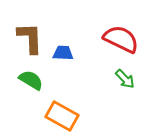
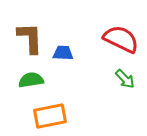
green semicircle: rotated 40 degrees counterclockwise
orange rectangle: moved 12 px left; rotated 40 degrees counterclockwise
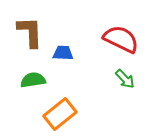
brown L-shape: moved 6 px up
green semicircle: moved 2 px right
orange rectangle: moved 10 px right, 2 px up; rotated 28 degrees counterclockwise
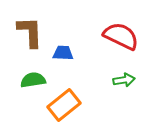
red semicircle: moved 3 px up
green arrow: moved 1 px left, 1 px down; rotated 55 degrees counterclockwise
orange rectangle: moved 4 px right, 9 px up
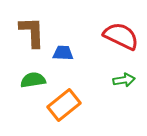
brown L-shape: moved 2 px right
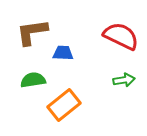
brown L-shape: rotated 96 degrees counterclockwise
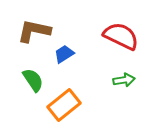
brown L-shape: moved 2 px right, 1 px up; rotated 20 degrees clockwise
blue trapezoid: moved 1 px right, 1 px down; rotated 35 degrees counterclockwise
green semicircle: rotated 65 degrees clockwise
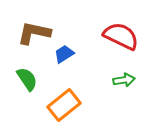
brown L-shape: moved 2 px down
green semicircle: moved 6 px left, 1 px up
